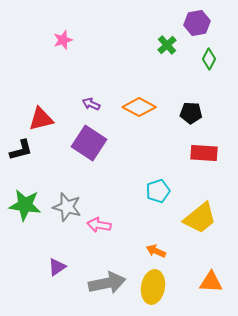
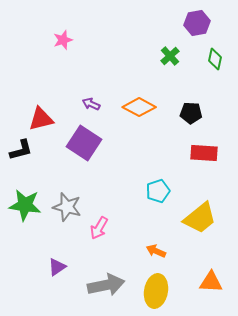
green cross: moved 3 px right, 11 px down
green diamond: moved 6 px right; rotated 15 degrees counterclockwise
purple square: moved 5 px left
pink arrow: moved 3 px down; rotated 70 degrees counterclockwise
gray arrow: moved 1 px left, 2 px down
yellow ellipse: moved 3 px right, 4 px down
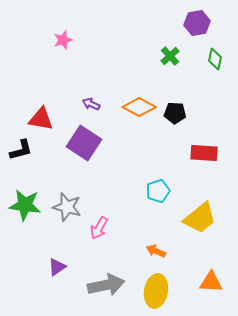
black pentagon: moved 16 px left
red triangle: rotated 24 degrees clockwise
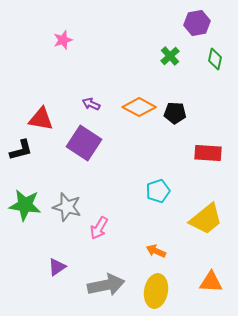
red rectangle: moved 4 px right
yellow trapezoid: moved 6 px right, 1 px down
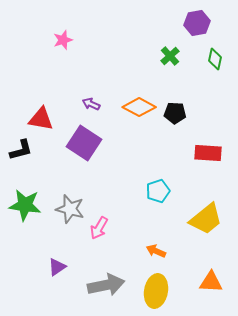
gray star: moved 3 px right, 2 px down
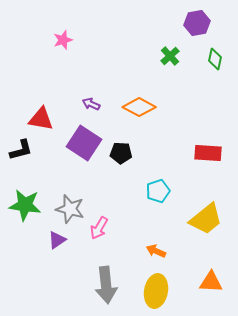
black pentagon: moved 54 px left, 40 px down
purple triangle: moved 27 px up
gray arrow: rotated 96 degrees clockwise
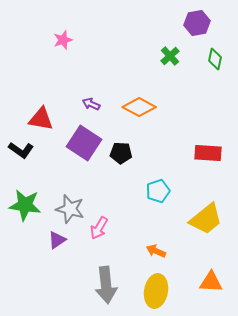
black L-shape: rotated 50 degrees clockwise
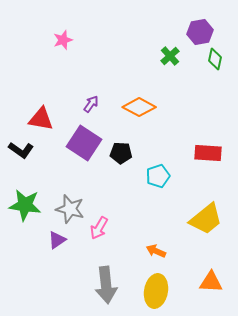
purple hexagon: moved 3 px right, 9 px down
purple arrow: rotated 102 degrees clockwise
cyan pentagon: moved 15 px up
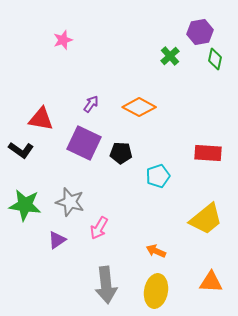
purple square: rotated 8 degrees counterclockwise
gray star: moved 7 px up
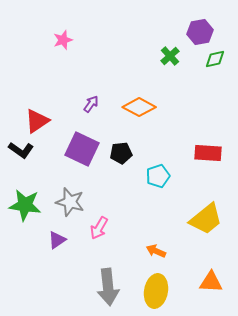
green diamond: rotated 65 degrees clockwise
red triangle: moved 4 px left, 2 px down; rotated 44 degrees counterclockwise
purple square: moved 2 px left, 6 px down
black pentagon: rotated 10 degrees counterclockwise
gray arrow: moved 2 px right, 2 px down
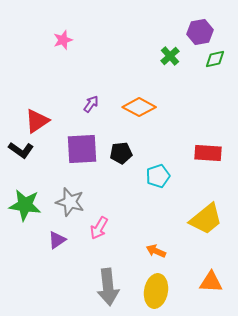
purple square: rotated 28 degrees counterclockwise
